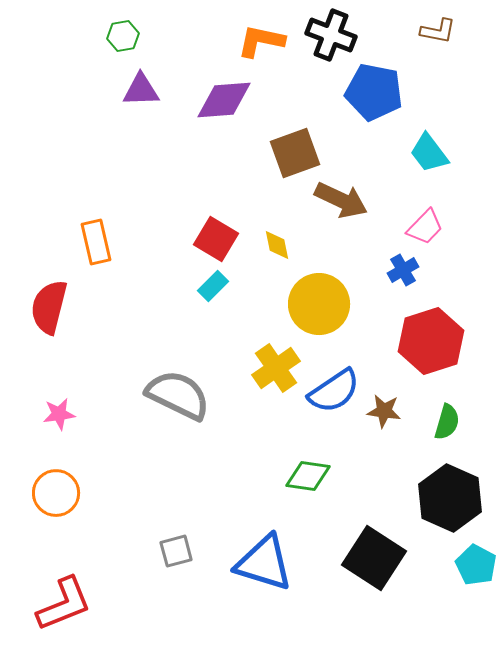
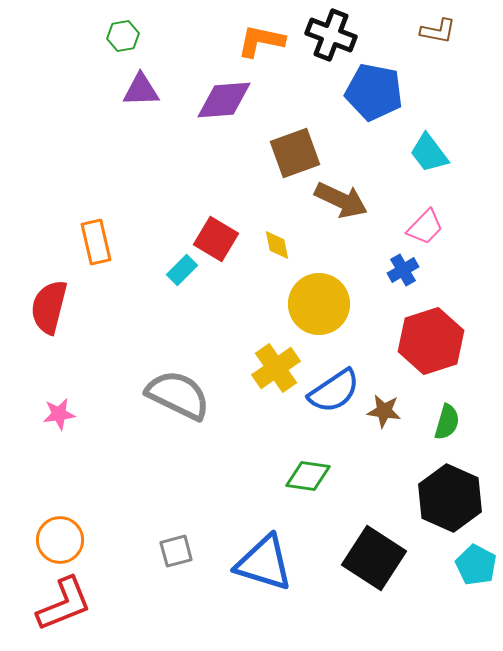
cyan rectangle: moved 31 px left, 16 px up
orange circle: moved 4 px right, 47 px down
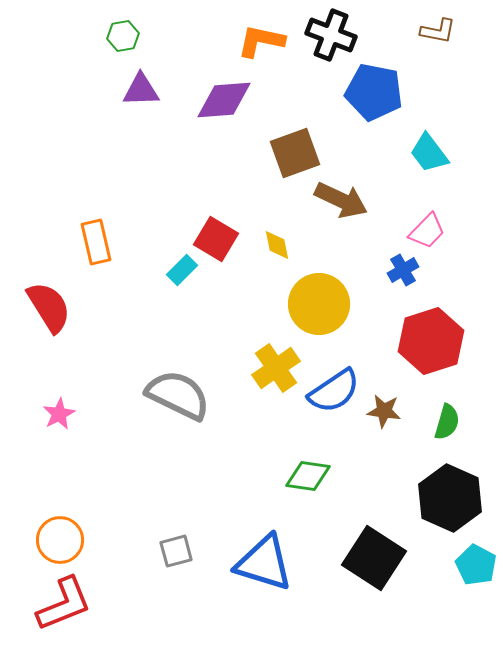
pink trapezoid: moved 2 px right, 4 px down
red semicircle: rotated 134 degrees clockwise
pink star: rotated 20 degrees counterclockwise
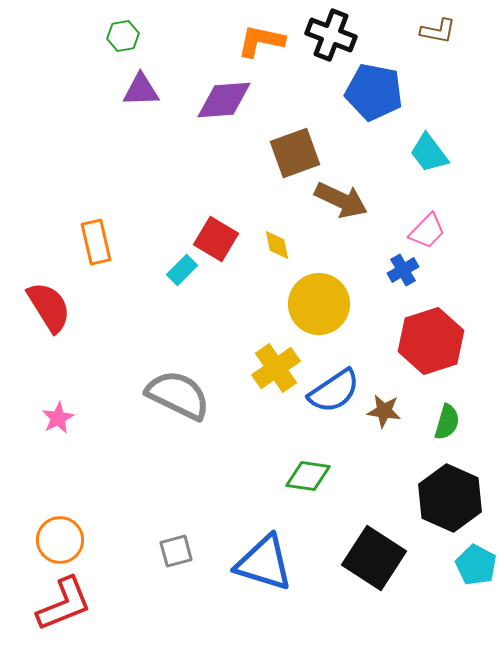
pink star: moved 1 px left, 4 px down
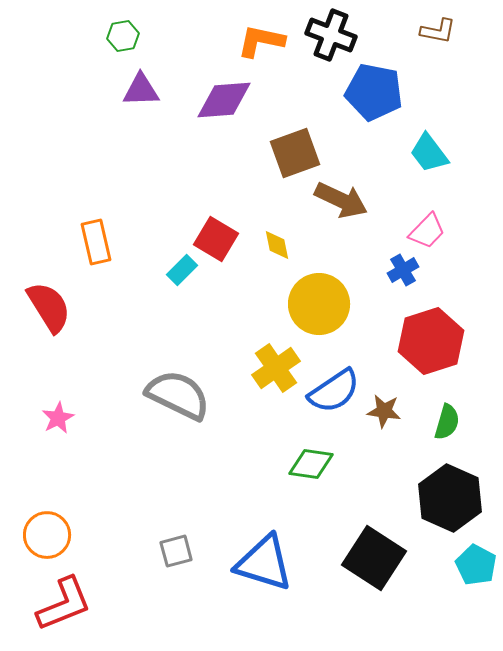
green diamond: moved 3 px right, 12 px up
orange circle: moved 13 px left, 5 px up
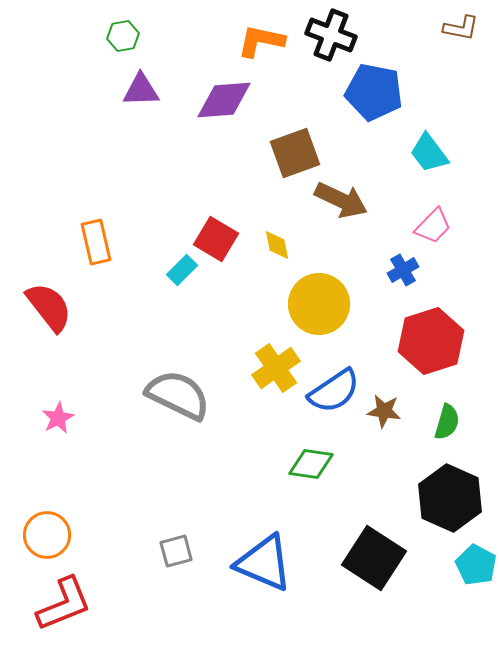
brown L-shape: moved 23 px right, 3 px up
pink trapezoid: moved 6 px right, 5 px up
red semicircle: rotated 6 degrees counterclockwise
blue triangle: rotated 6 degrees clockwise
